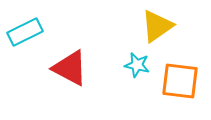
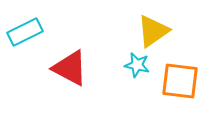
yellow triangle: moved 4 px left, 5 px down
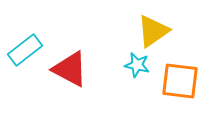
cyan rectangle: moved 18 px down; rotated 12 degrees counterclockwise
red triangle: moved 1 px down
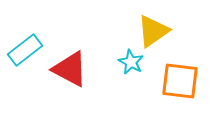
cyan star: moved 6 px left, 3 px up; rotated 15 degrees clockwise
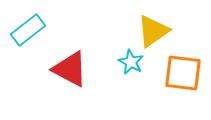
cyan rectangle: moved 3 px right, 20 px up
orange square: moved 3 px right, 8 px up
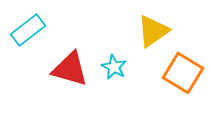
cyan star: moved 17 px left, 5 px down
red triangle: rotated 12 degrees counterclockwise
orange square: rotated 24 degrees clockwise
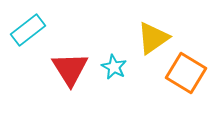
yellow triangle: moved 7 px down
red triangle: rotated 42 degrees clockwise
orange square: moved 3 px right
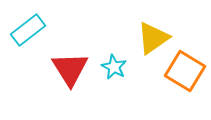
orange square: moved 1 px left, 2 px up
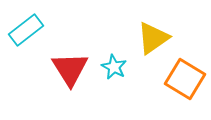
cyan rectangle: moved 2 px left
orange square: moved 8 px down
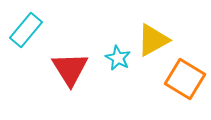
cyan rectangle: rotated 12 degrees counterclockwise
yellow triangle: moved 2 px down; rotated 6 degrees clockwise
cyan star: moved 4 px right, 9 px up
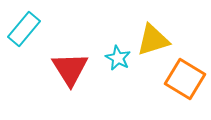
cyan rectangle: moved 2 px left, 1 px up
yellow triangle: rotated 12 degrees clockwise
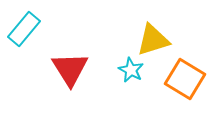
cyan star: moved 13 px right, 12 px down
